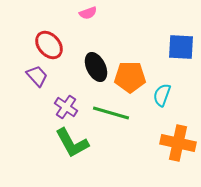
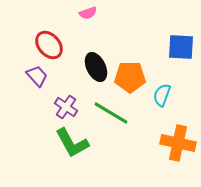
green line: rotated 15 degrees clockwise
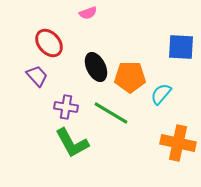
red ellipse: moved 2 px up
cyan semicircle: moved 1 px left, 1 px up; rotated 20 degrees clockwise
purple cross: rotated 25 degrees counterclockwise
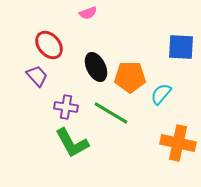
red ellipse: moved 2 px down
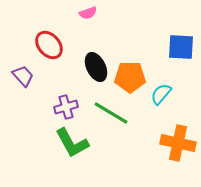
purple trapezoid: moved 14 px left
purple cross: rotated 25 degrees counterclockwise
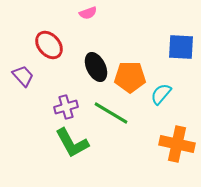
orange cross: moved 1 px left, 1 px down
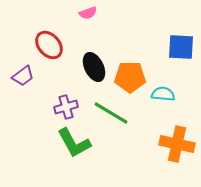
black ellipse: moved 2 px left
purple trapezoid: rotated 95 degrees clockwise
cyan semicircle: moved 2 px right; rotated 55 degrees clockwise
green L-shape: moved 2 px right
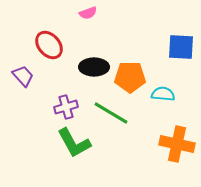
black ellipse: rotated 64 degrees counterclockwise
purple trapezoid: rotated 95 degrees counterclockwise
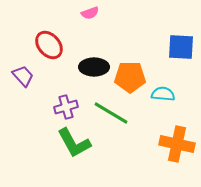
pink semicircle: moved 2 px right
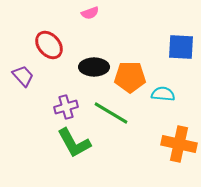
orange cross: moved 2 px right
